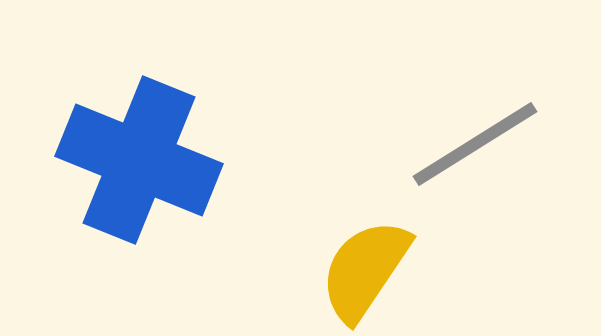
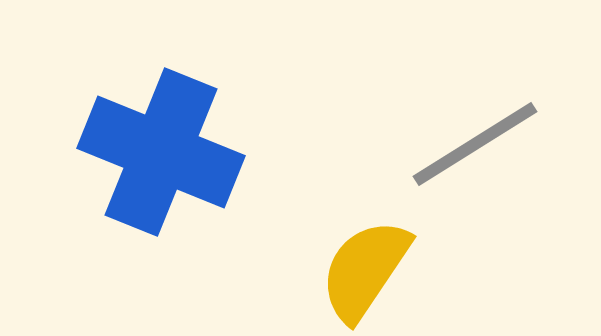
blue cross: moved 22 px right, 8 px up
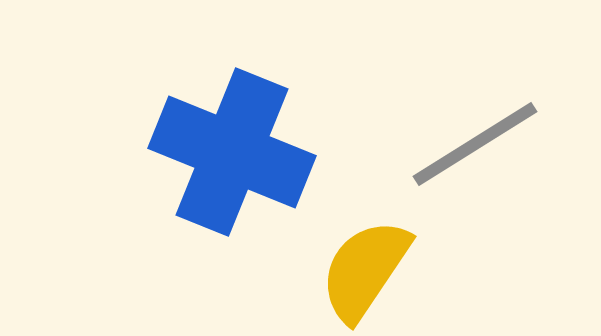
blue cross: moved 71 px right
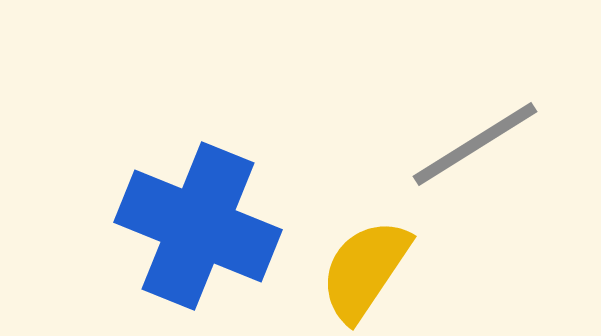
blue cross: moved 34 px left, 74 px down
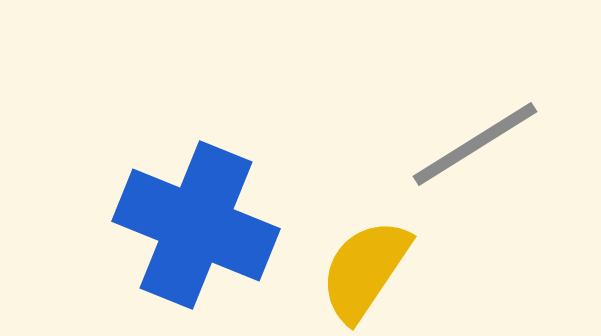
blue cross: moved 2 px left, 1 px up
